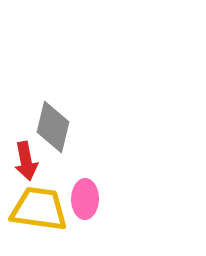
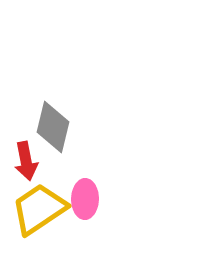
yellow trapezoid: rotated 42 degrees counterclockwise
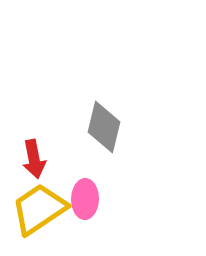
gray diamond: moved 51 px right
red arrow: moved 8 px right, 2 px up
